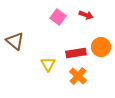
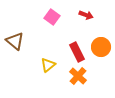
pink square: moved 6 px left
red rectangle: moved 1 px right, 1 px up; rotated 72 degrees clockwise
yellow triangle: moved 1 px down; rotated 21 degrees clockwise
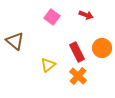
orange circle: moved 1 px right, 1 px down
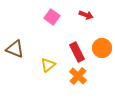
brown triangle: moved 8 px down; rotated 18 degrees counterclockwise
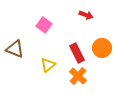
pink square: moved 8 px left, 8 px down
red rectangle: moved 1 px down
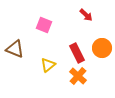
red arrow: rotated 24 degrees clockwise
pink square: rotated 14 degrees counterclockwise
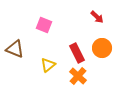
red arrow: moved 11 px right, 2 px down
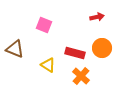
red arrow: rotated 56 degrees counterclockwise
red rectangle: moved 2 px left; rotated 48 degrees counterclockwise
yellow triangle: rotated 49 degrees counterclockwise
orange cross: moved 3 px right
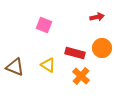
brown triangle: moved 18 px down
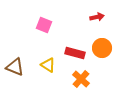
orange cross: moved 3 px down
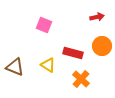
orange circle: moved 2 px up
red rectangle: moved 2 px left
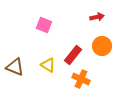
red rectangle: moved 2 px down; rotated 66 degrees counterclockwise
orange cross: rotated 18 degrees counterclockwise
